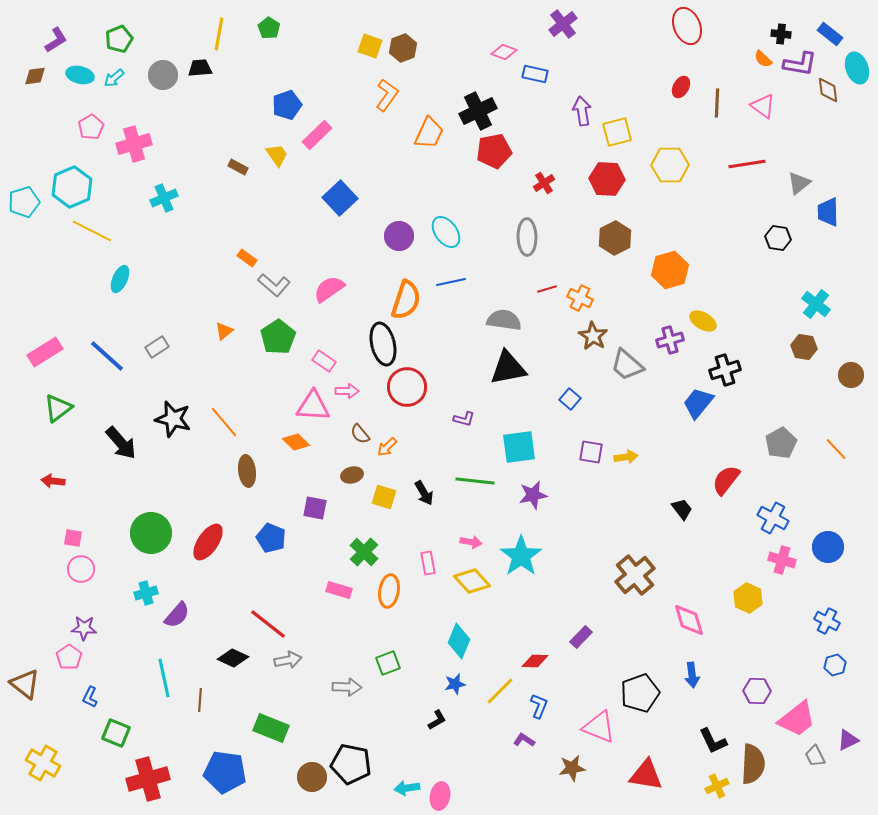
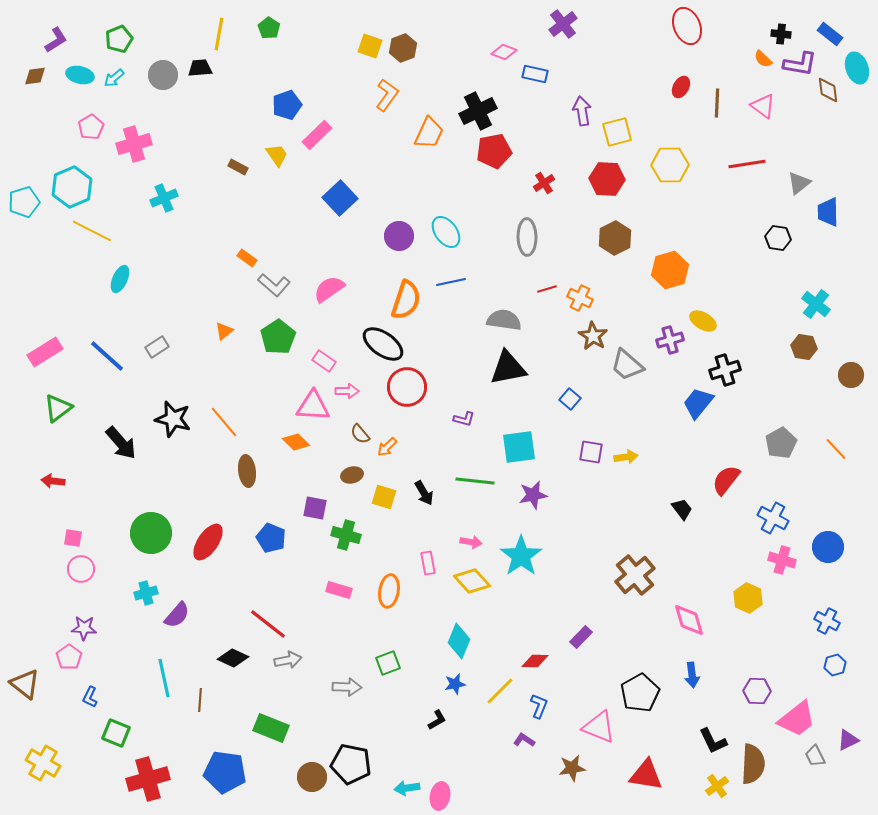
black ellipse at (383, 344): rotated 42 degrees counterclockwise
green cross at (364, 552): moved 18 px left, 17 px up; rotated 28 degrees counterclockwise
black pentagon at (640, 693): rotated 9 degrees counterclockwise
yellow cross at (717, 786): rotated 10 degrees counterclockwise
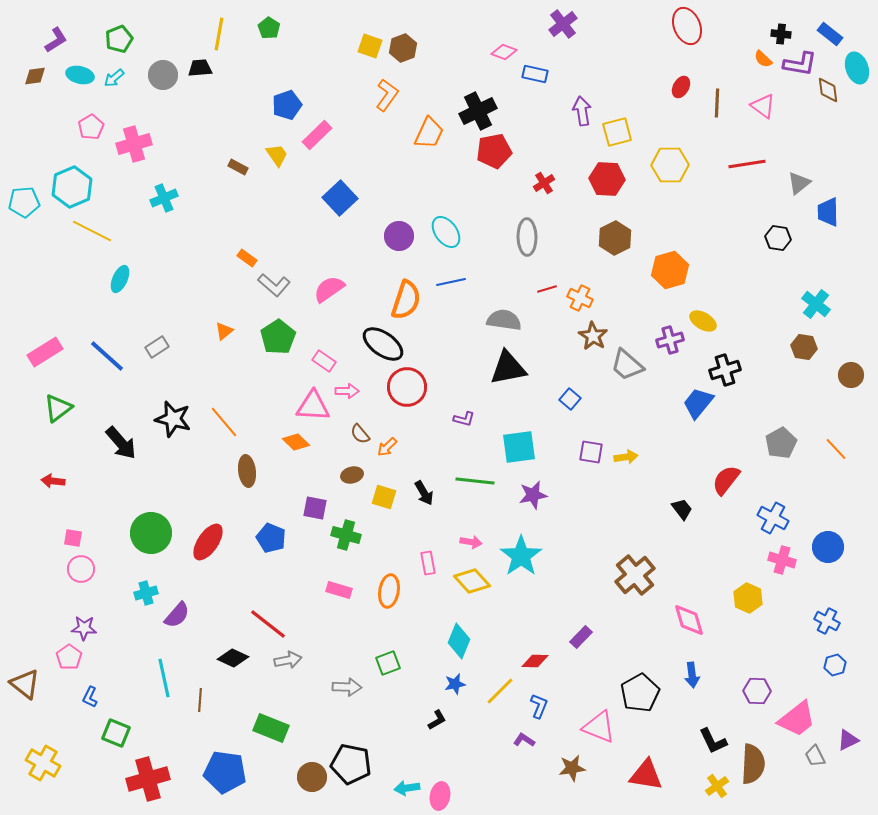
cyan pentagon at (24, 202): rotated 12 degrees clockwise
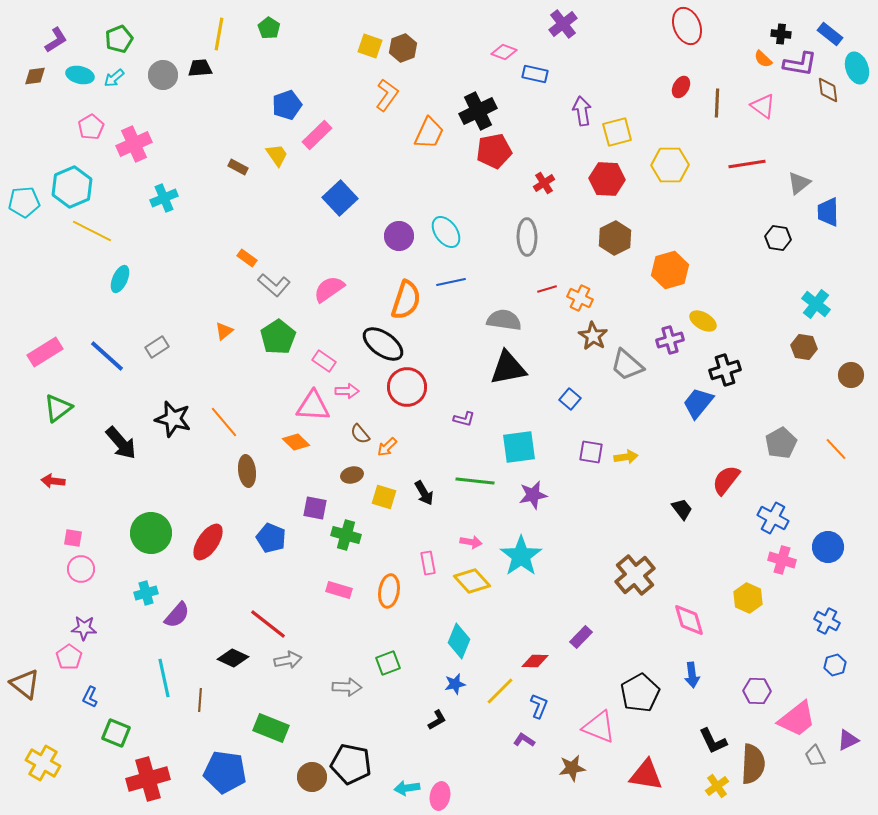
pink cross at (134, 144): rotated 8 degrees counterclockwise
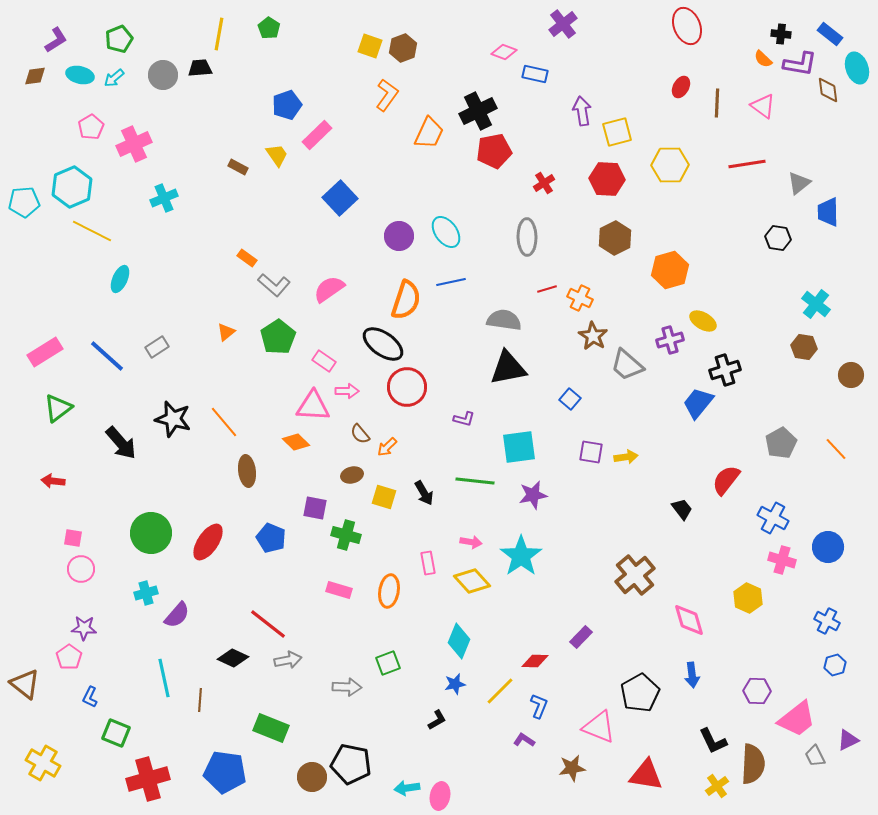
orange triangle at (224, 331): moved 2 px right, 1 px down
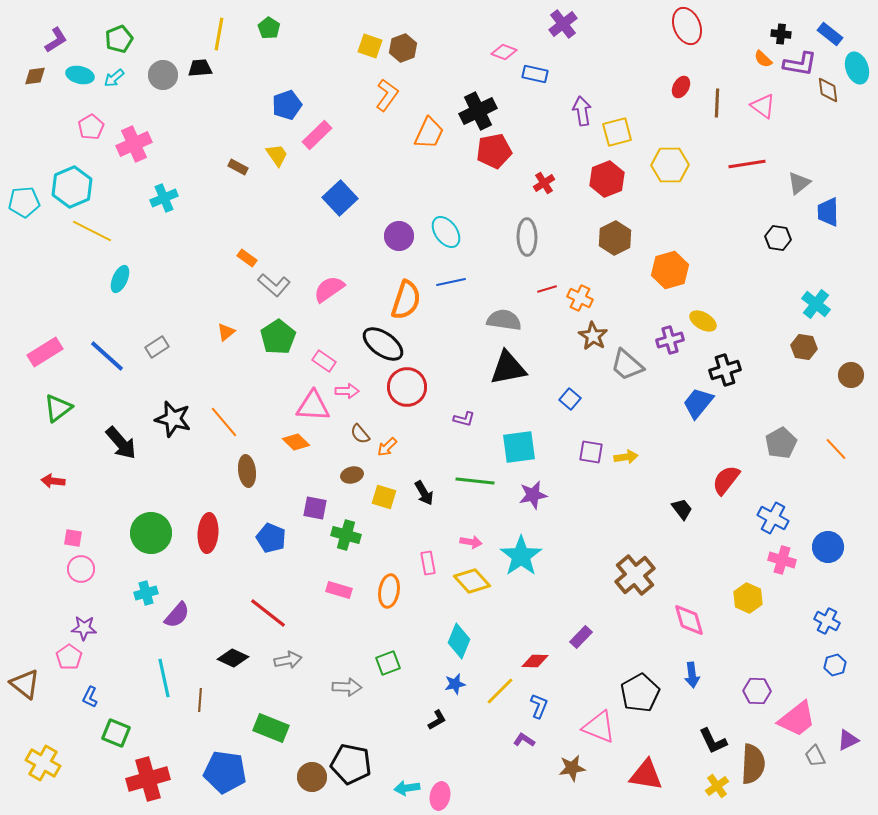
red hexagon at (607, 179): rotated 24 degrees counterclockwise
red ellipse at (208, 542): moved 9 px up; rotated 30 degrees counterclockwise
red line at (268, 624): moved 11 px up
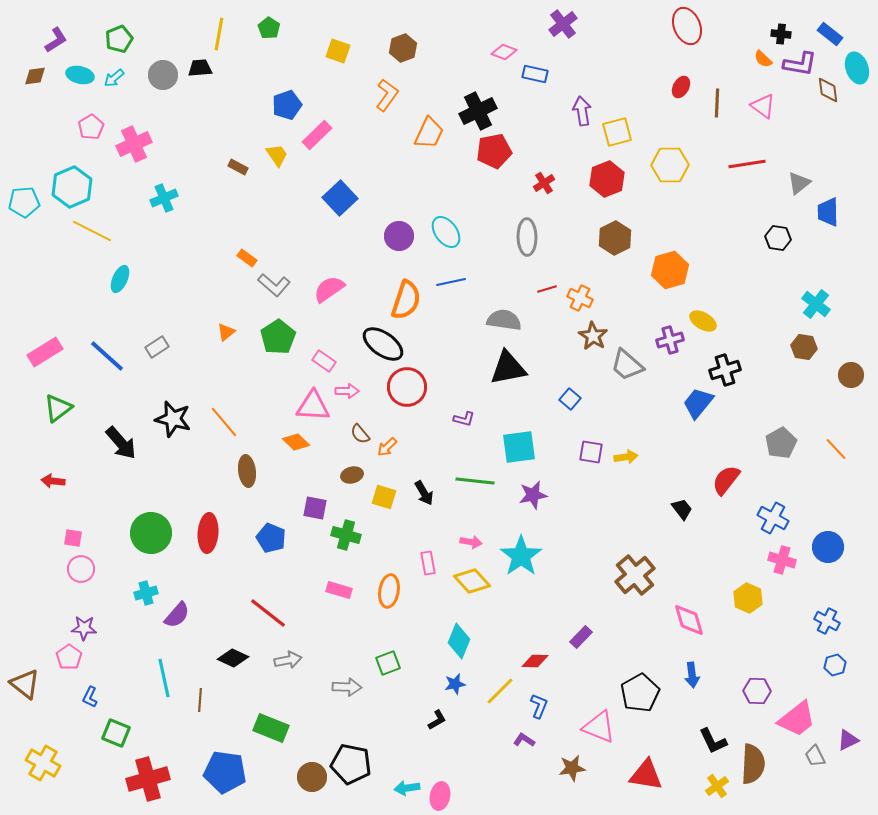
yellow square at (370, 46): moved 32 px left, 5 px down
